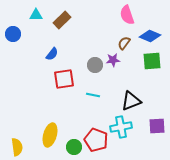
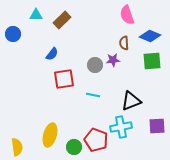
brown semicircle: rotated 40 degrees counterclockwise
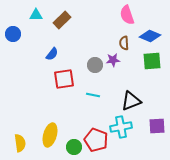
yellow semicircle: moved 3 px right, 4 px up
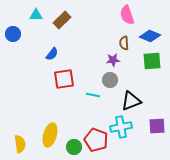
gray circle: moved 15 px right, 15 px down
yellow semicircle: moved 1 px down
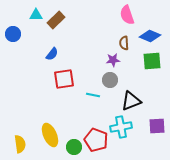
brown rectangle: moved 6 px left
yellow ellipse: rotated 40 degrees counterclockwise
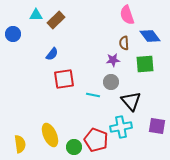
blue diamond: rotated 30 degrees clockwise
green square: moved 7 px left, 3 px down
gray circle: moved 1 px right, 2 px down
black triangle: rotated 50 degrees counterclockwise
purple square: rotated 12 degrees clockwise
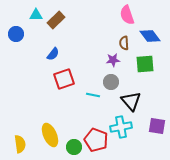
blue circle: moved 3 px right
blue semicircle: moved 1 px right
red square: rotated 10 degrees counterclockwise
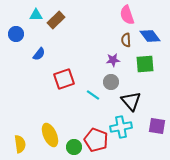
brown semicircle: moved 2 px right, 3 px up
blue semicircle: moved 14 px left
cyan line: rotated 24 degrees clockwise
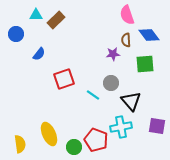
blue diamond: moved 1 px left, 1 px up
purple star: moved 6 px up
gray circle: moved 1 px down
yellow ellipse: moved 1 px left, 1 px up
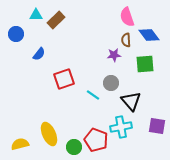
pink semicircle: moved 2 px down
purple star: moved 1 px right, 1 px down
yellow semicircle: rotated 96 degrees counterclockwise
